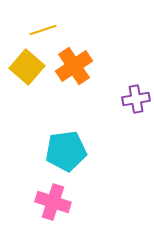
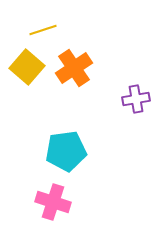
orange cross: moved 2 px down
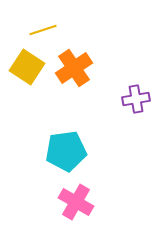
yellow square: rotated 8 degrees counterclockwise
pink cross: moved 23 px right; rotated 12 degrees clockwise
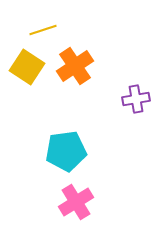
orange cross: moved 1 px right, 2 px up
pink cross: rotated 28 degrees clockwise
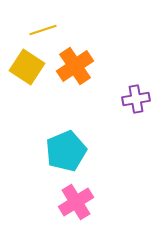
cyan pentagon: rotated 15 degrees counterclockwise
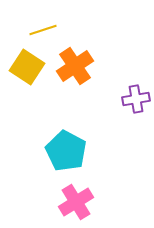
cyan pentagon: rotated 21 degrees counterclockwise
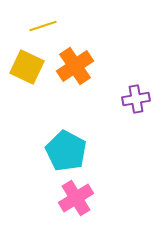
yellow line: moved 4 px up
yellow square: rotated 8 degrees counterclockwise
pink cross: moved 4 px up
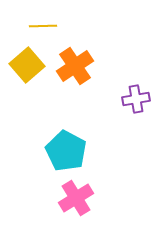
yellow line: rotated 16 degrees clockwise
yellow square: moved 2 px up; rotated 24 degrees clockwise
